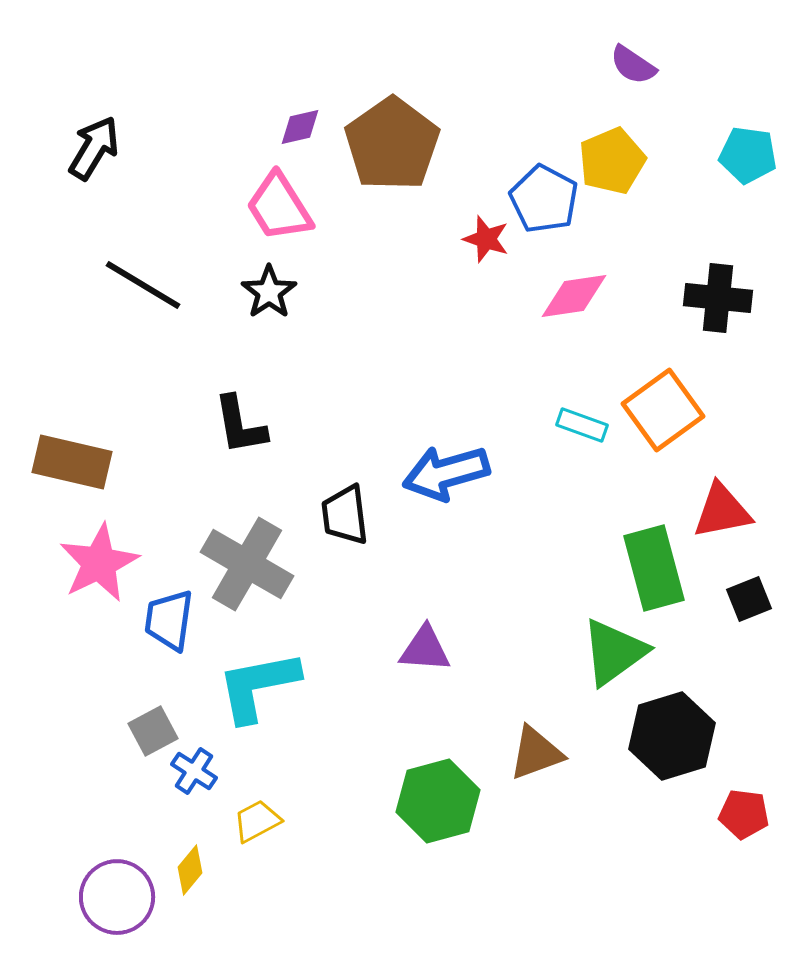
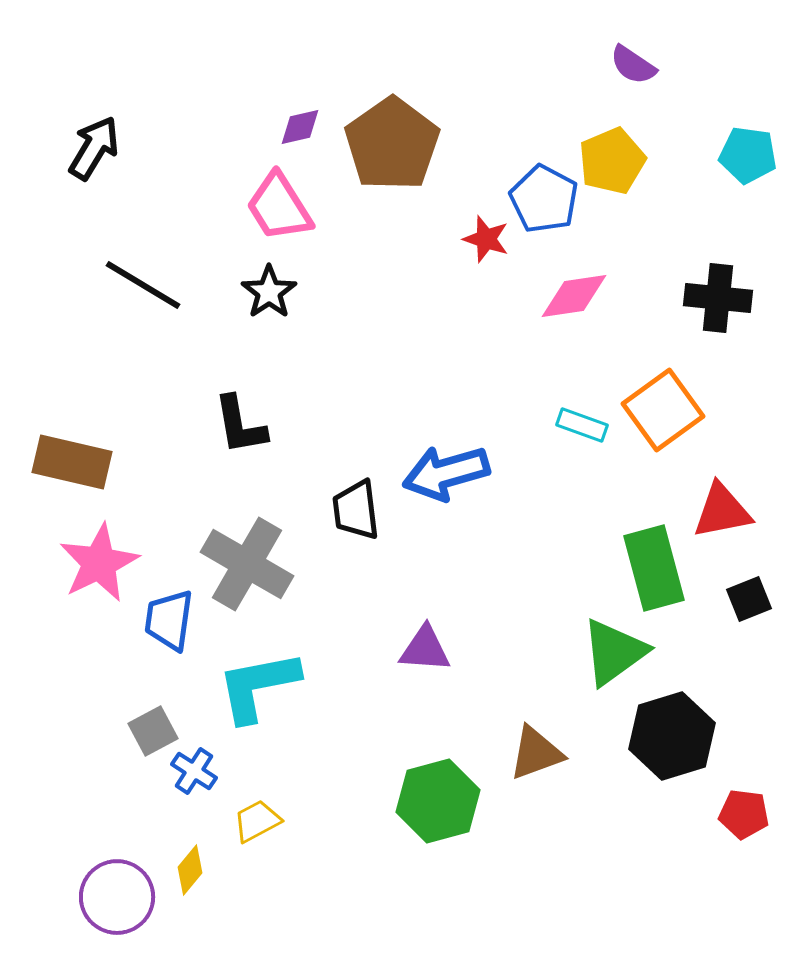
black trapezoid: moved 11 px right, 5 px up
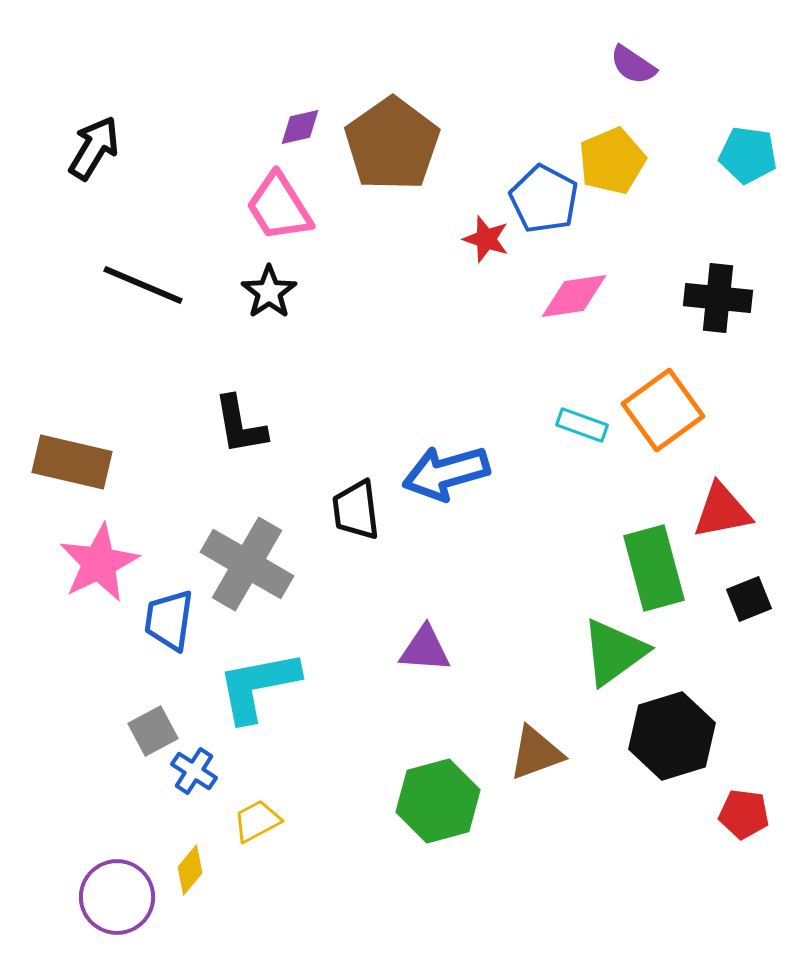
black line: rotated 8 degrees counterclockwise
